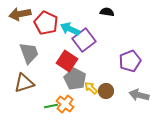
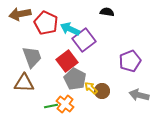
gray trapezoid: moved 3 px right, 4 px down
red square: rotated 20 degrees clockwise
brown triangle: rotated 20 degrees clockwise
brown circle: moved 4 px left
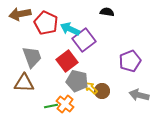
gray pentagon: moved 2 px right, 2 px down; rotated 15 degrees counterclockwise
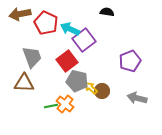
gray arrow: moved 2 px left, 3 px down
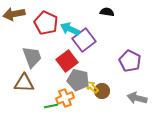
brown arrow: moved 6 px left
purple pentagon: rotated 25 degrees counterclockwise
gray pentagon: moved 1 px right, 1 px up
yellow arrow: moved 1 px right, 1 px up
orange cross: moved 6 px up; rotated 30 degrees clockwise
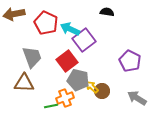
gray arrow: rotated 18 degrees clockwise
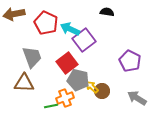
red square: moved 2 px down
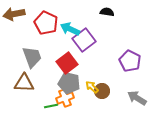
gray pentagon: moved 9 px left, 3 px down
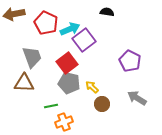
cyan arrow: rotated 132 degrees clockwise
brown circle: moved 13 px down
orange cross: moved 1 px left, 24 px down
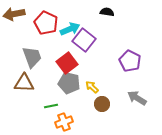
purple square: rotated 15 degrees counterclockwise
